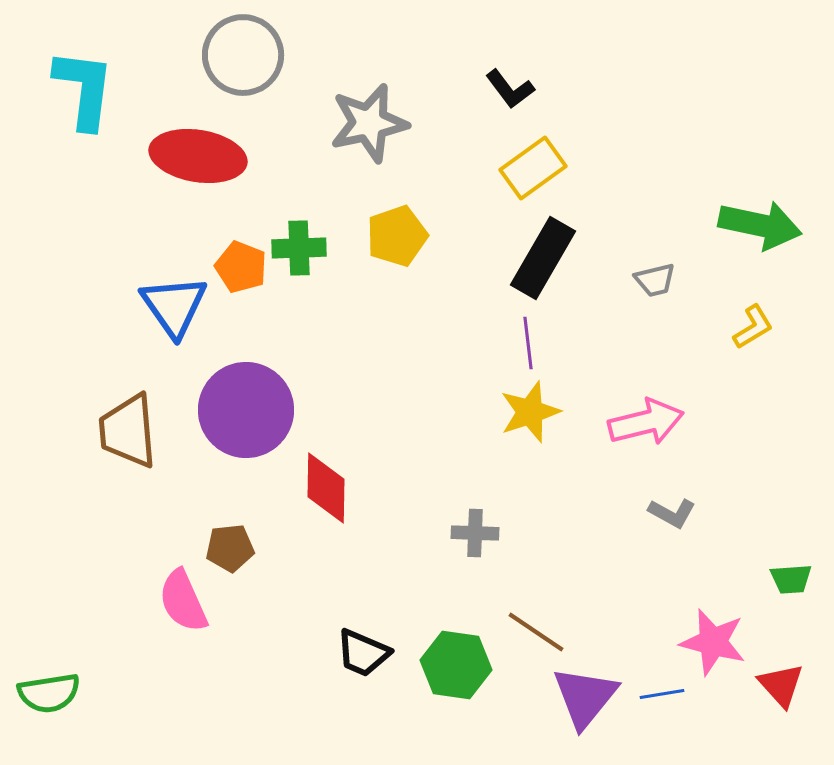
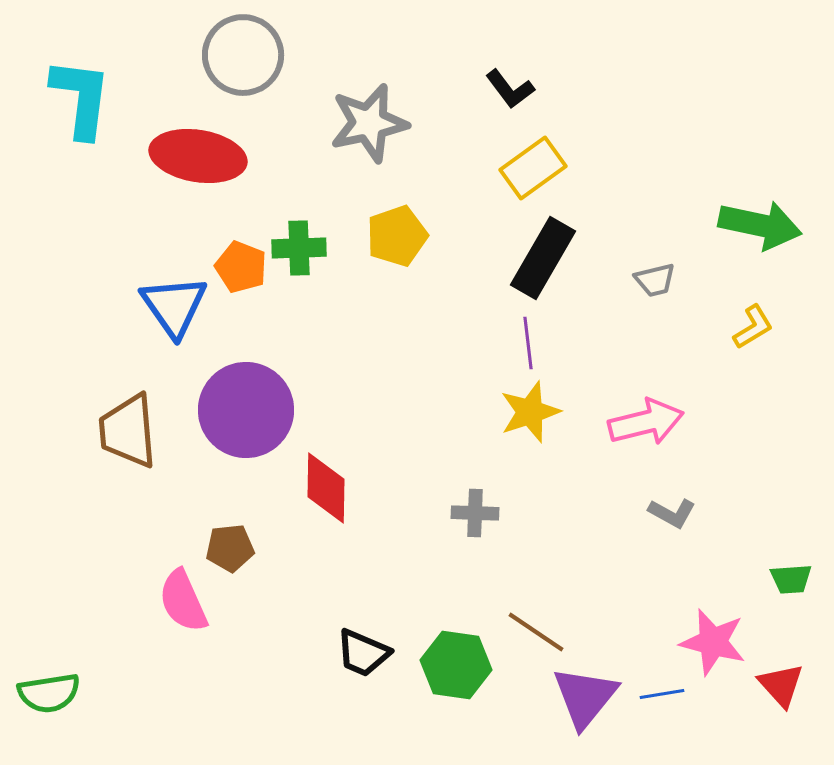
cyan L-shape: moved 3 px left, 9 px down
gray cross: moved 20 px up
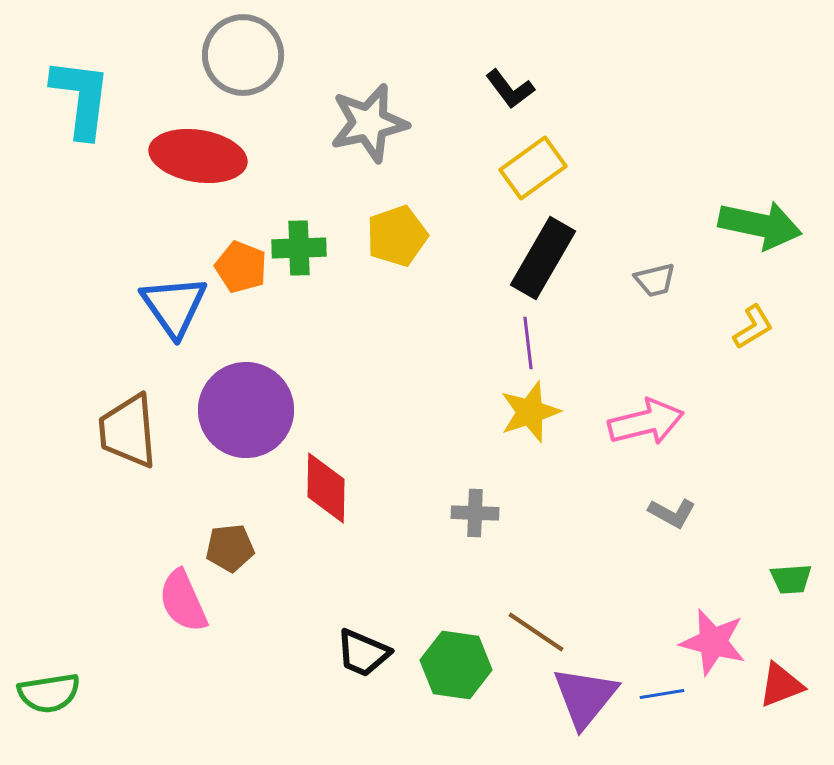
red triangle: rotated 51 degrees clockwise
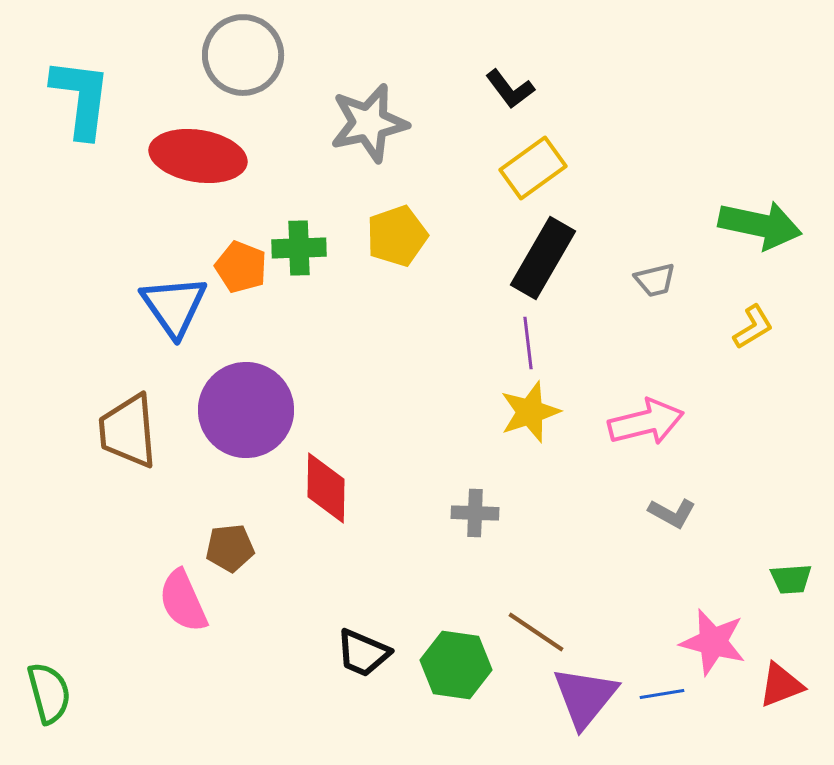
green semicircle: rotated 96 degrees counterclockwise
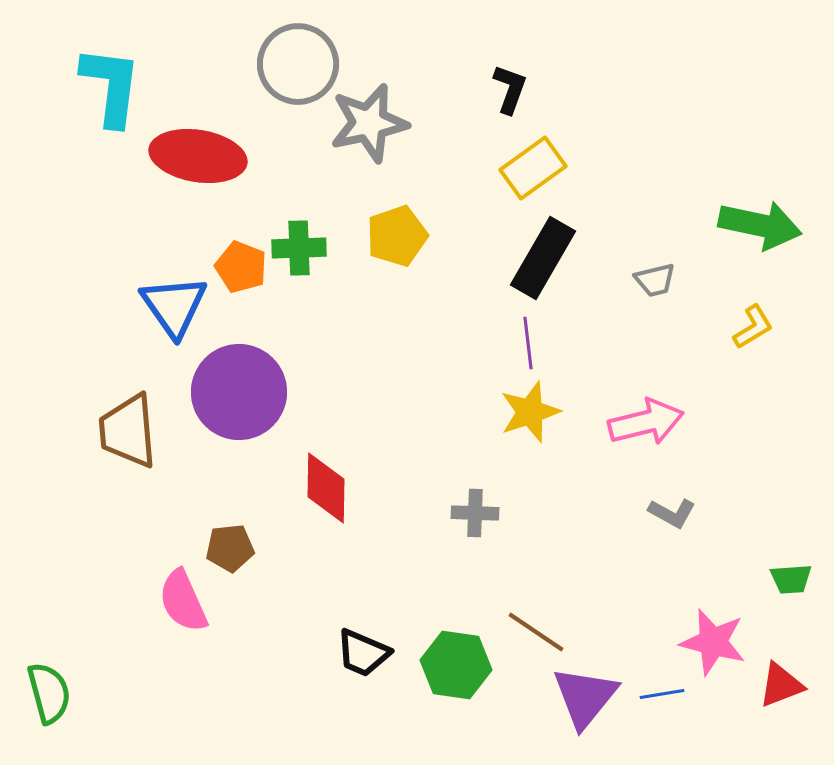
gray circle: moved 55 px right, 9 px down
black L-shape: rotated 123 degrees counterclockwise
cyan L-shape: moved 30 px right, 12 px up
purple circle: moved 7 px left, 18 px up
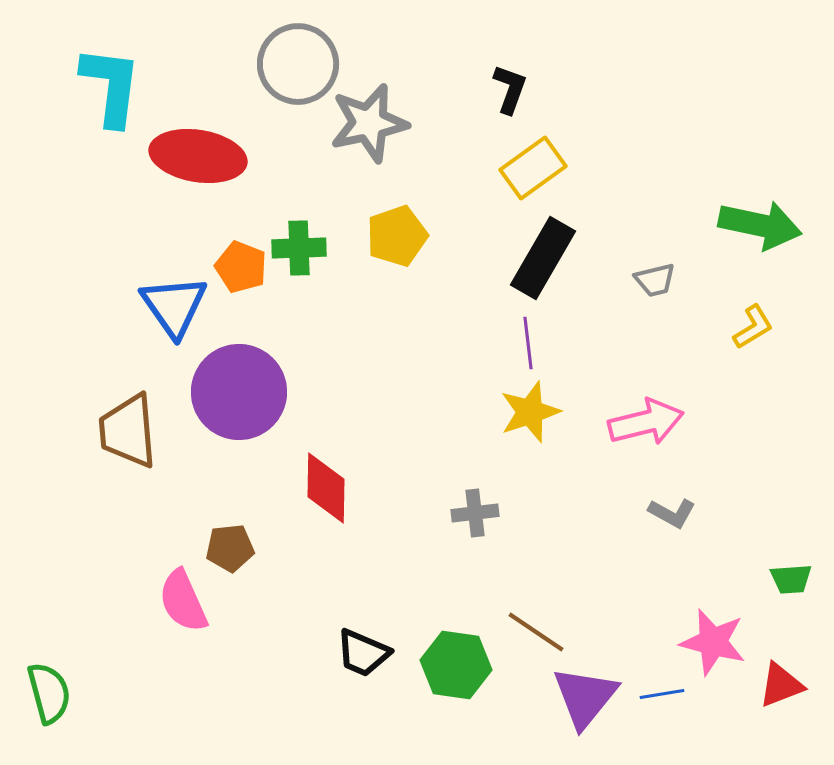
gray cross: rotated 9 degrees counterclockwise
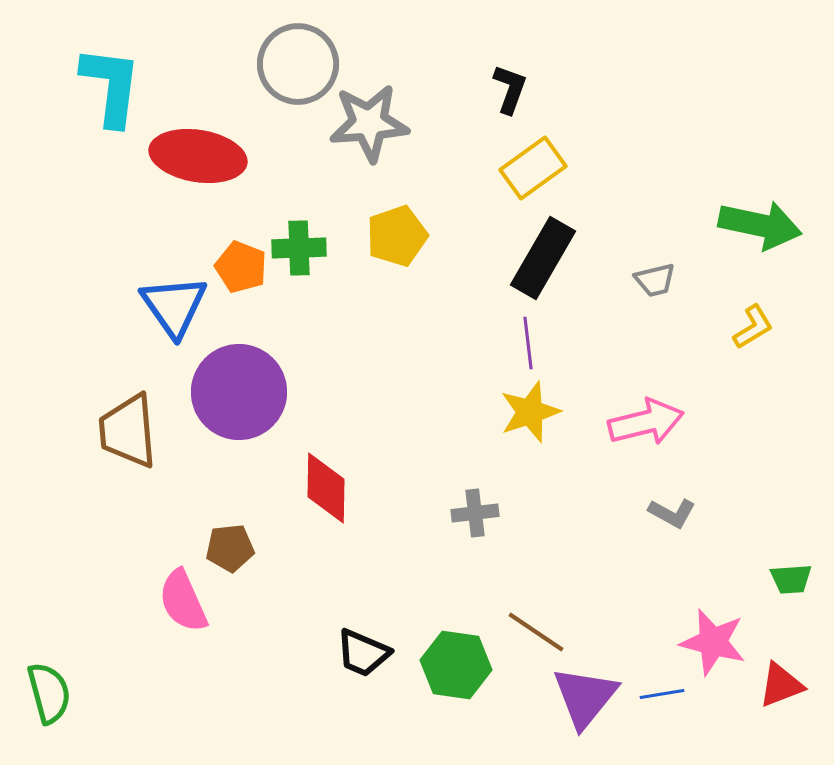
gray star: rotated 8 degrees clockwise
